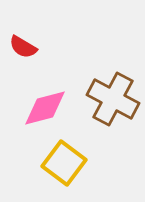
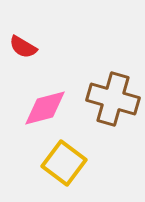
brown cross: rotated 12 degrees counterclockwise
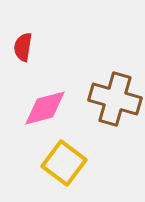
red semicircle: rotated 68 degrees clockwise
brown cross: moved 2 px right
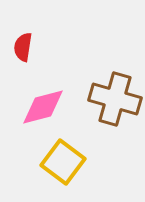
pink diamond: moved 2 px left, 1 px up
yellow square: moved 1 px left, 1 px up
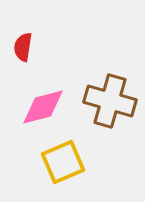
brown cross: moved 5 px left, 2 px down
yellow square: rotated 30 degrees clockwise
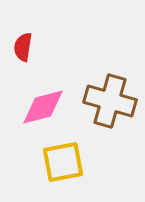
yellow square: rotated 12 degrees clockwise
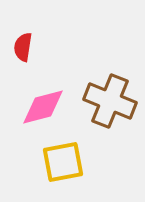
brown cross: rotated 6 degrees clockwise
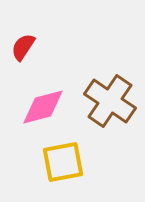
red semicircle: rotated 24 degrees clockwise
brown cross: rotated 12 degrees clockwise
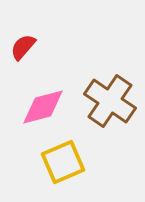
red semicircle: rotated 8 degrees clockwise
yellow square: rotated 12 degrees counterclockwise
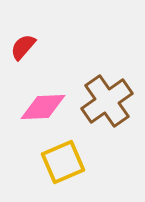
brown cross: moved 3 px left; rotated 21 degrees clockwise
pink diamond: rotated 12 degrees clockwise
